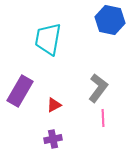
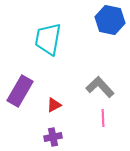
gray L-shape: moved 2 px right, 1 px up; rotated 80 degrees counterclockwise
purple cross: moved 2 px up
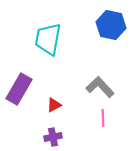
blue hexagon: moved 1 px right, 5 px down
purple rectangle: moved 1 px left, 2 px up
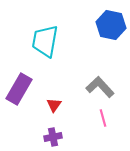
cyan trapezoid: moved 3 px left, 2 px down
red triangle: rotated 28 degrees counterclockwise
pink line: rotated 12 degrees counterclockwise
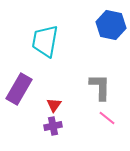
gray L-shape: rotated 44 degrees clockwise
pink line: moved 4 px right; rotated 36 degrees counterclockwise
purple cross: moved 11 px up
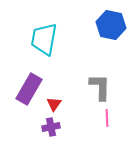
cyan trapezoid: moved 1 px left, 2 px up
purple rectangle: moved 10 px right
red triangle: moved 1 px up
pink line: rotated 48 degrees clockwise
purple cross: moved 2 px left, 1 px down
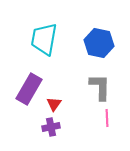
blue hexagon: moved 12 px left, 18 px down
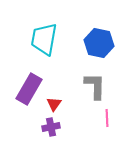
gray L-shape: moved 5 px left, 1 px up
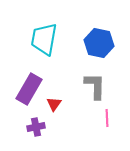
purple cross: moved 15 px left
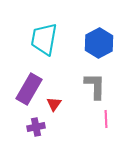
blue hexagon: rotated 20 degrees clockwise
pink line: moved 1 px left, 1 px down
